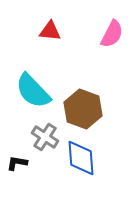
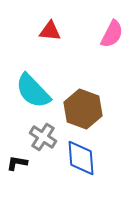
gray cross: moved 2 px left
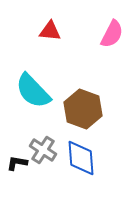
gray cross: moved 13 px down
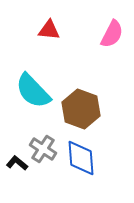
red triangle: moved 1 px left, 1 px up
brown hexagon: moved 2 px left
gray cross: moved 1 px up
black L-shape: rotated 30 degrees clockwise
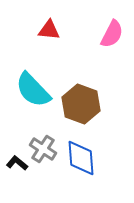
cyan semicircle: moved 1 px up
brown hexagon: moved 5 px up
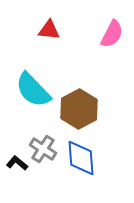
brown hexagon: moved 2 px left, 5 px down; rotated 12 degrees clockwise
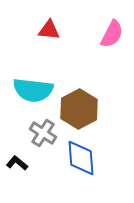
cyan semicircle: rotated 39 degrees counterclockwise
gray cross: moved 16 px up
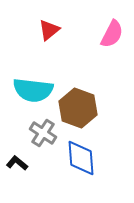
red triangle: rotated 45 degrees counterclockwise
brown hexagon: moved 1 px left, 1 px up; rotated 12 degrees counterclockwise
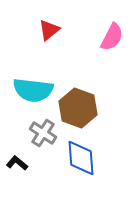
pink semicircle: moved 3 px down
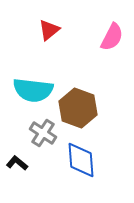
blue diamond: moved 2 px down
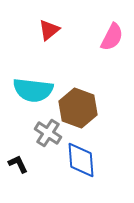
gray cross: moved 5 px right
black L-shape: moved 1 px right, 1 px down; rotated 25 degrees clockwise
